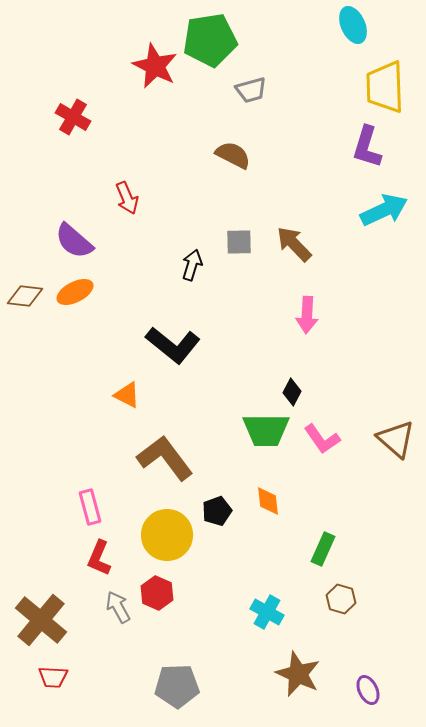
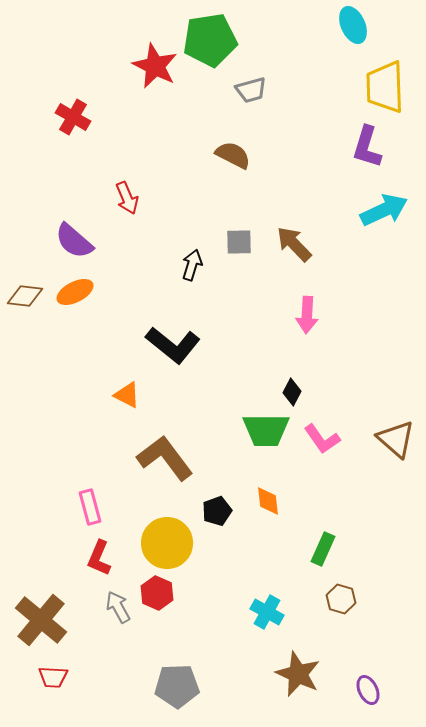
yellow circle: moved 8 px down
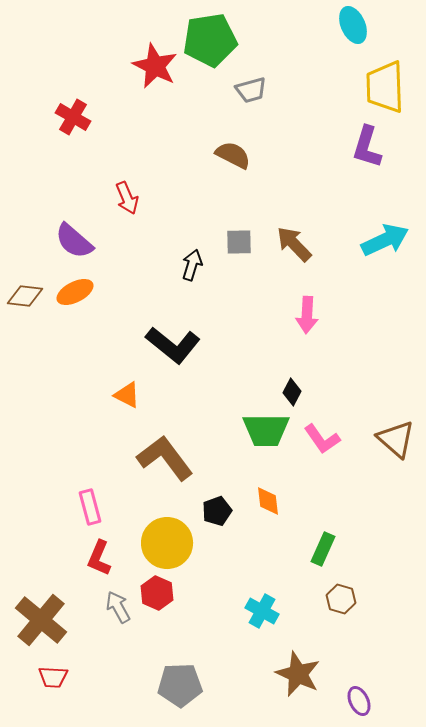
cyan arrow: moved 1 px right, 30 px down
cyan cross: moved 5 px left, 1 px up
gray pentagon: moved 3 px right, 1 px up
purple ellipse: moved 9 px left, 11 px down
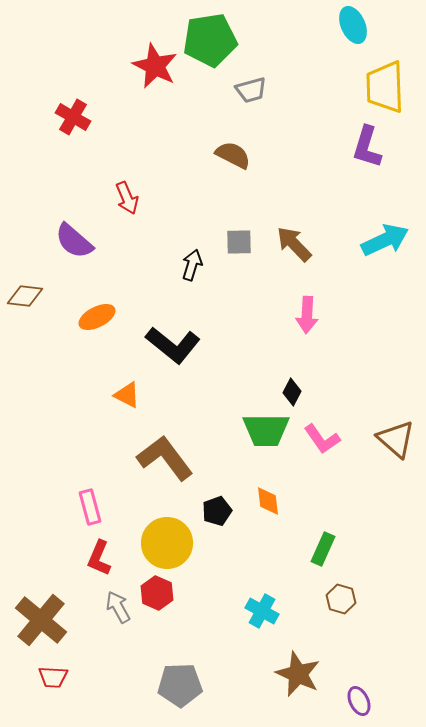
orange ellipse: moved 22 px right, 25 px down
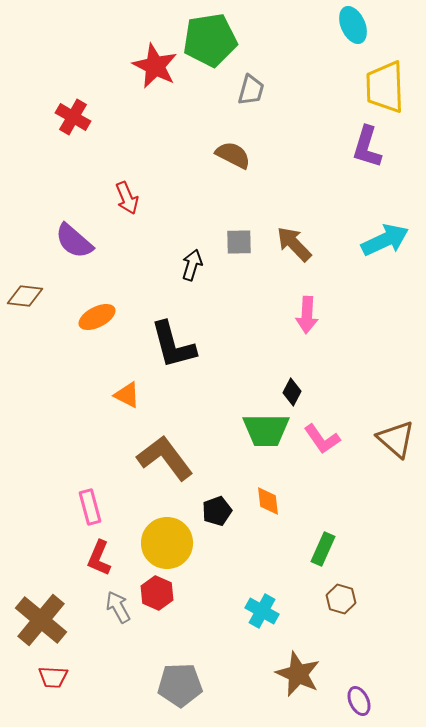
gray trapezoid: rotated 60 degrees counterclockwise
black L-shape: rotated 36 degrees clockwise
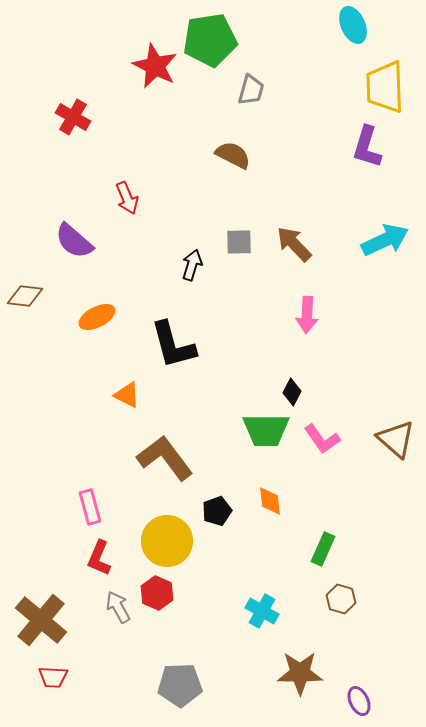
orange diamond: moved 2 px right
yellow circle: moved 2 px up
brown star: moved 2 px right, 1 px up; rotated 24 degrees counterclockwise
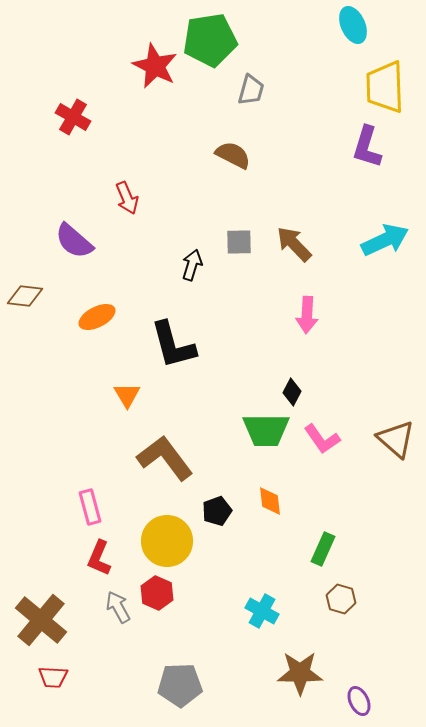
orange triangle: rotated 32 degrees clockwise
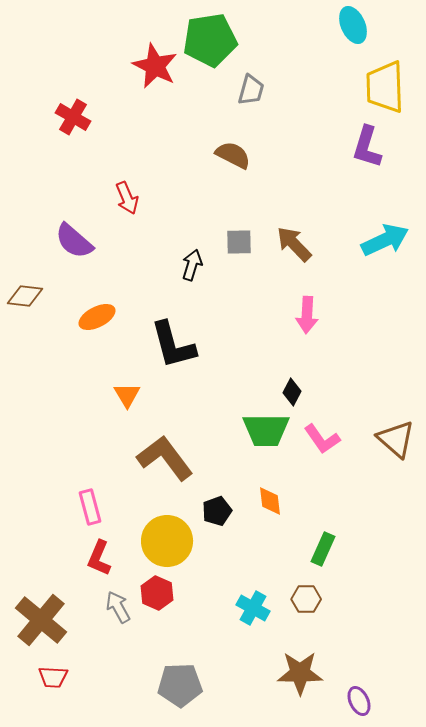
brown hexagon: moved 35 px left; rotated 16 degrees counterclockwise
cyan cross: moved 9 px left, 3 px up
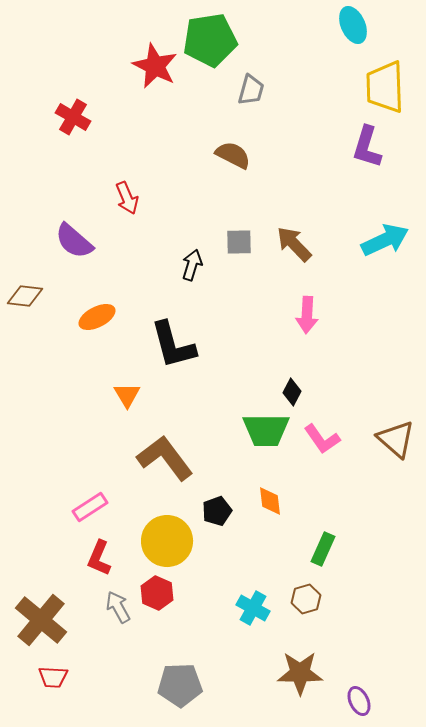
pink rectangle: rotated 72 degrees clockwise
brown hexagon: rotated 16 degrees counterclockwise
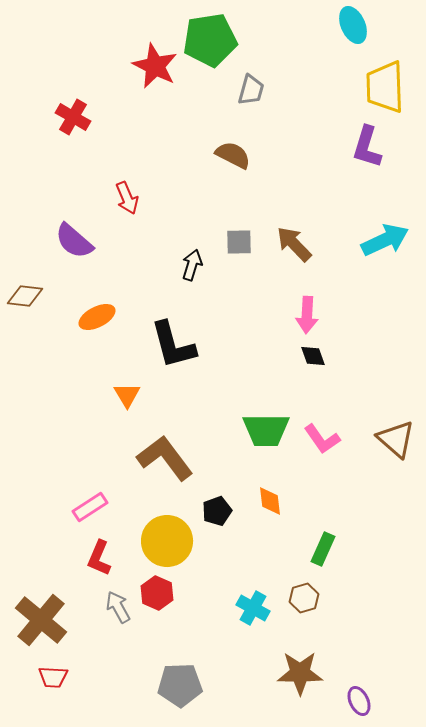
black diamond: moved 21 px right, 36 px up; rotated 48 degrees counterclockwise
brown hexagon: moved 2 px left, 1 px up
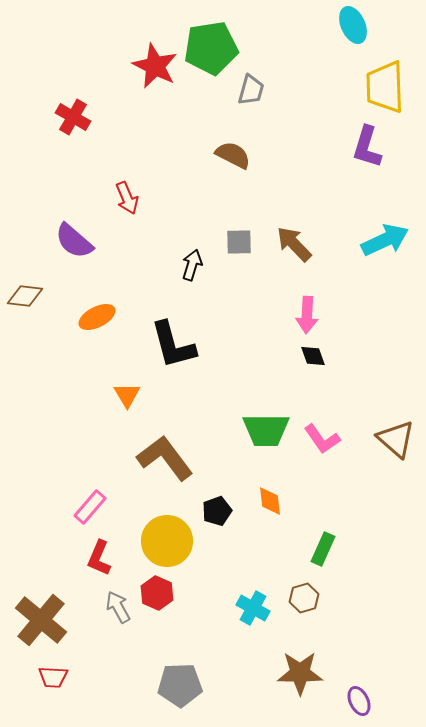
green pentagon: moved 1 px right, 8 px down
pink rectangle: rotated 16 degrees counterclockwise
